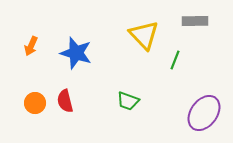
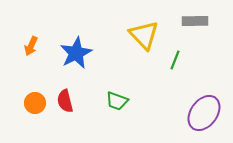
blue star: rotated 28 degrees clockwise
green trapezoid: moved 11 px left
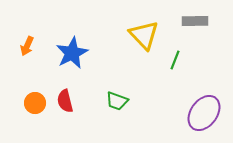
orange arrow: moved 4 px left
blue star: moved 4 px left
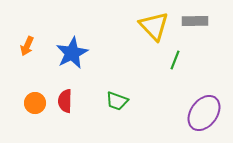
yellow triangle: moved 10 px right, 9 px up
red semicircle: rotated 15 degrees clockwise
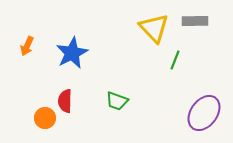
yellow triangle: moved 2 px down
orange circle: moved 10 px right, 15 px down
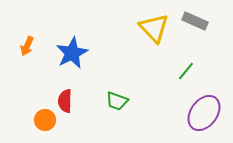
gray rectangle: rotated 25 degrees clockwise
green line: moved 11 px right, 11 px down; rotated 18 degrees clockwise
orange circle: moved 2 px down
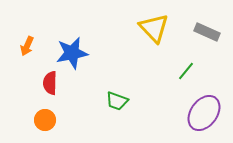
gray rectangle: moved 12 px right, 11 px down
blue star: rotated 16 degrees clockwise
red semicircle: moved 15 px left, 18 px up
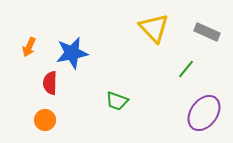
orange arrow: moved 2 px right, 1 px down
green line: moved 2 px up
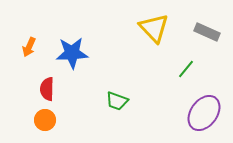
blue star: rotated 8 degrees clockwise
red semicircle: moved 3 px left, 6 px down
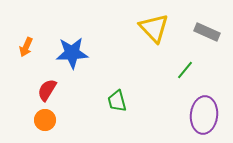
orange arrow: moved 3 px left
green line: moved 1 px left, 1 px down
red semicircle: moved 1 px down; rotated 30 degrees clockwise
green trapezoid: rotated 55 degrees clockwise
purple ellipse: moved 2 px down; rotated 30 degrees counterclockwise
